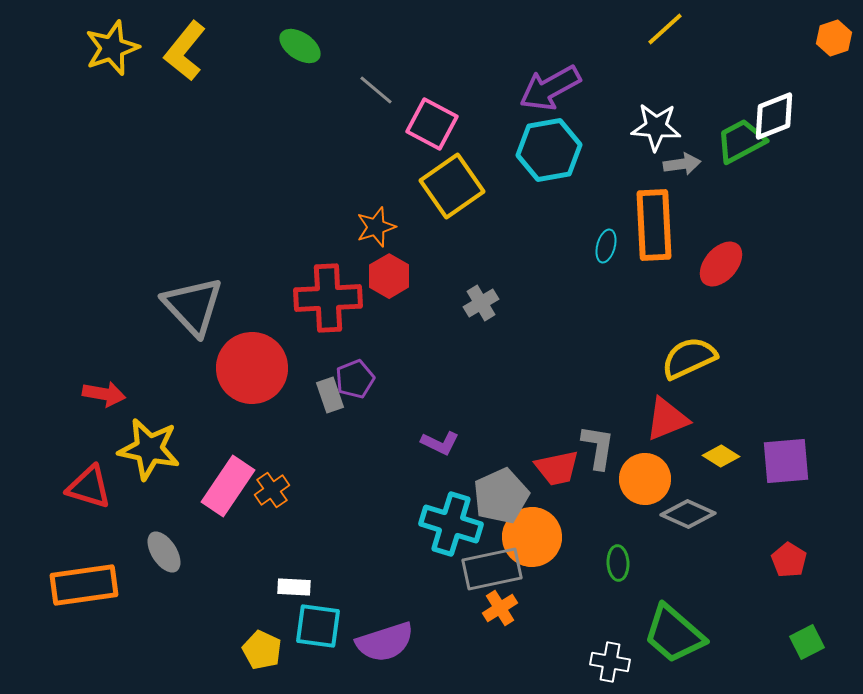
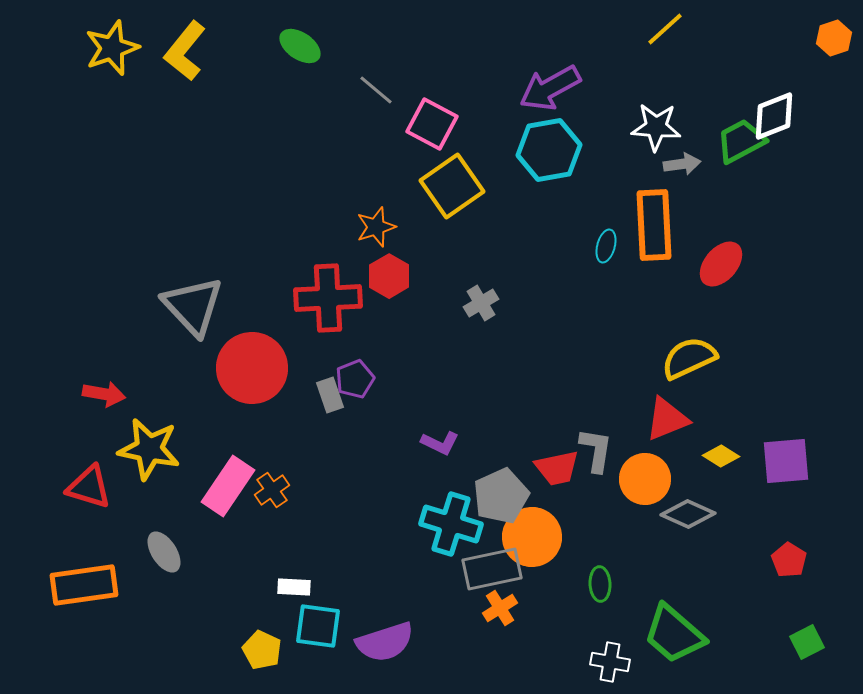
gray L-shape at (598, 447): moved 2 px left, 3 px down
green ellipse at (618, 563): moved 18 px left, 21 px down
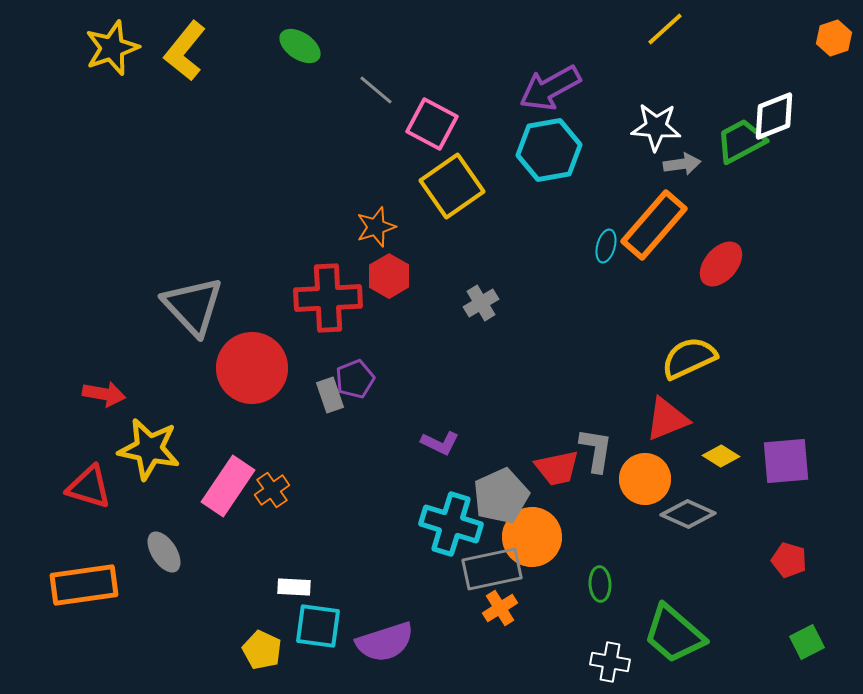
orange rectangle at (654, 225): rotated 44 degrees clockwise
red pentagon at (789, 560): rotated 16 degrees counterclockwise
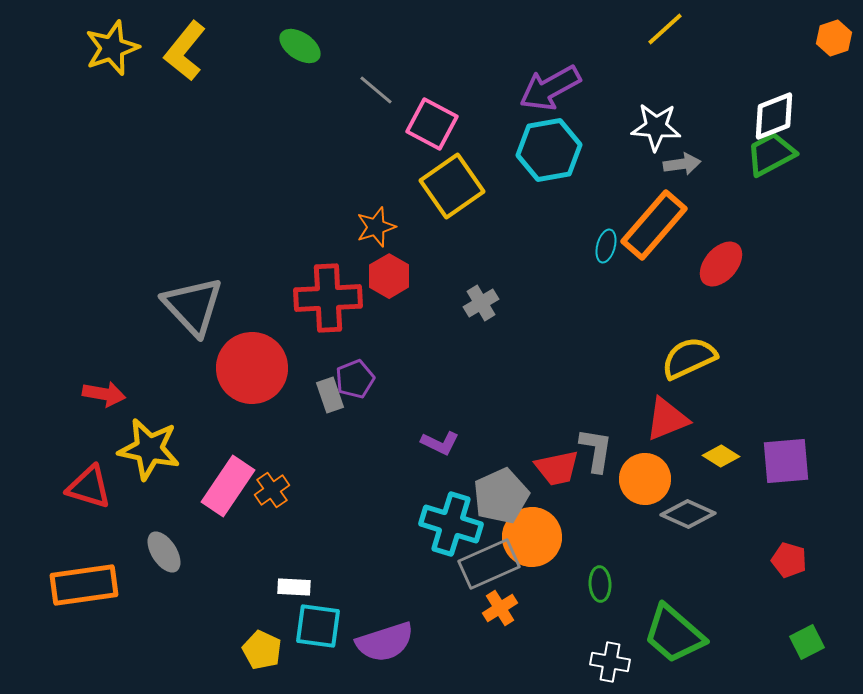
green trapezoid at (741, 141): moved 30 px right, 13 px down
gray rectangle at (492, 569): moved 3 px left, 5 px up; rotated 12 degrees counterclockwise
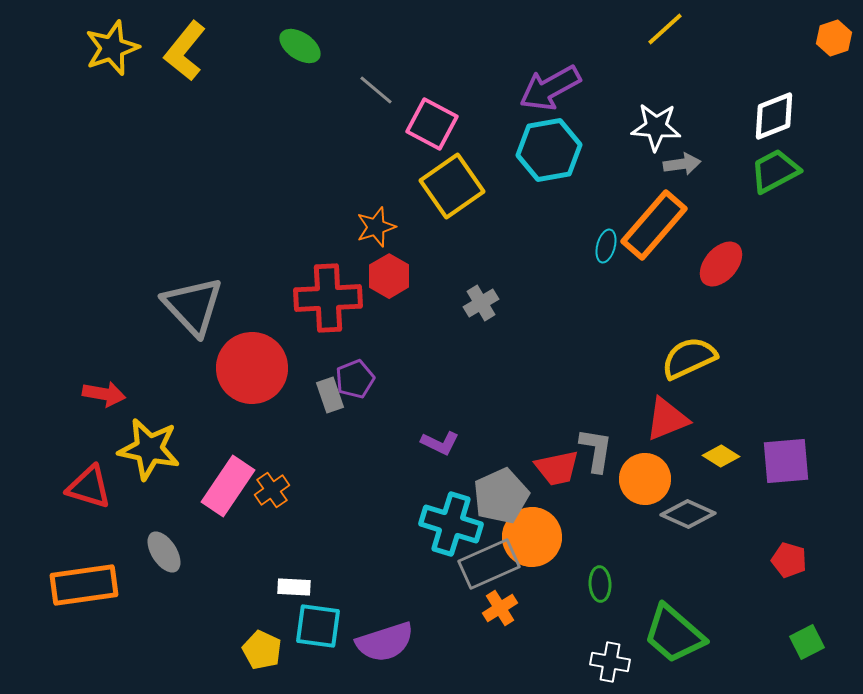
green trapezoid at (771, 154): moved 4 px right, 17 px down
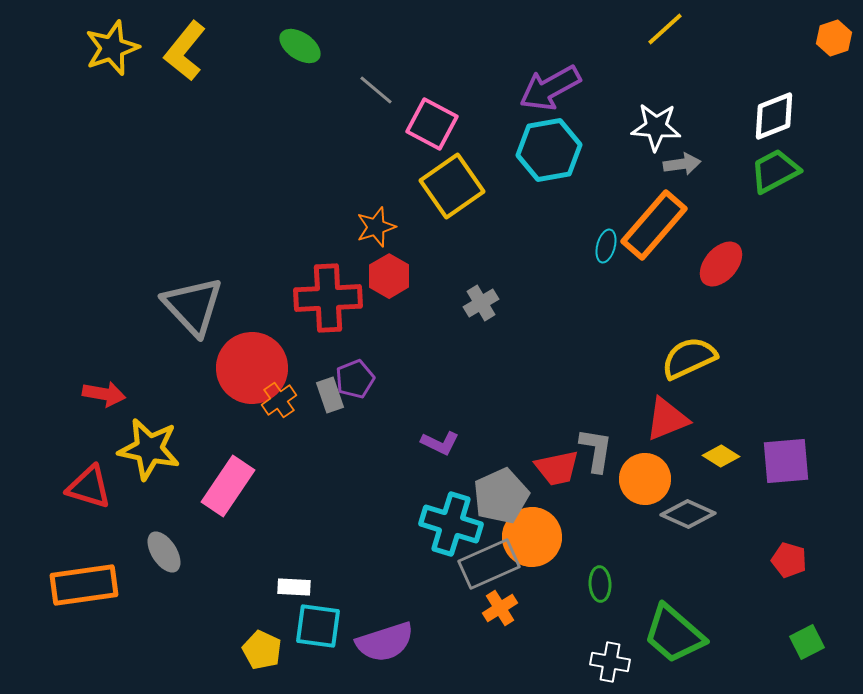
orange cross at (272, 490): moved 7 px right, 90 px up
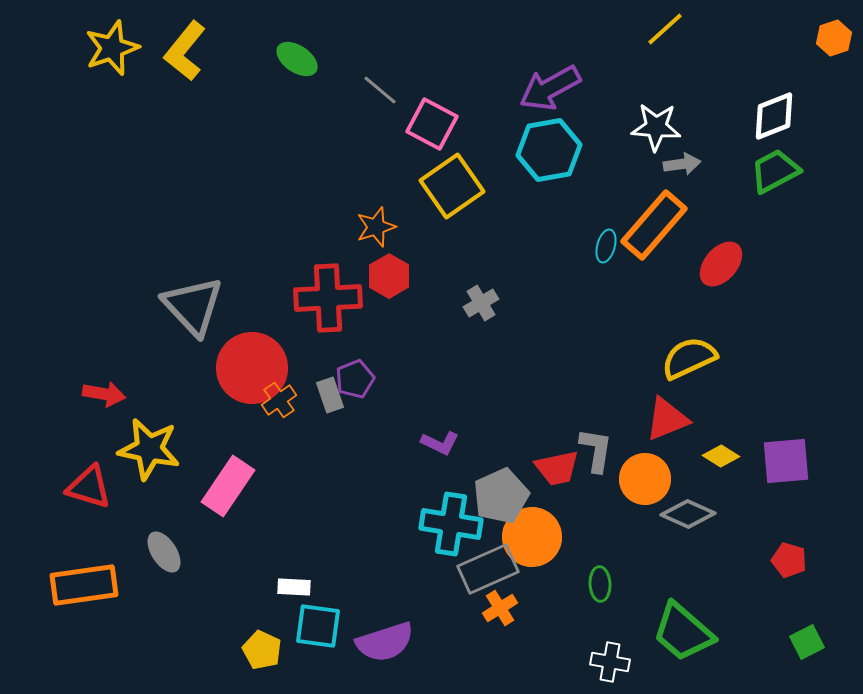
green ellipse at (300, 46): moved 3 px left, 13 px down
gray line at (376, 90): moved 4 px right
cyan cross at (451, 524): rotated 8 degrees counterclockwise
gray rectangle at (489, 564): moved 1 px left, 5 px down
green trapezoid at (674, 634): moved 9 px right, 2 px up
